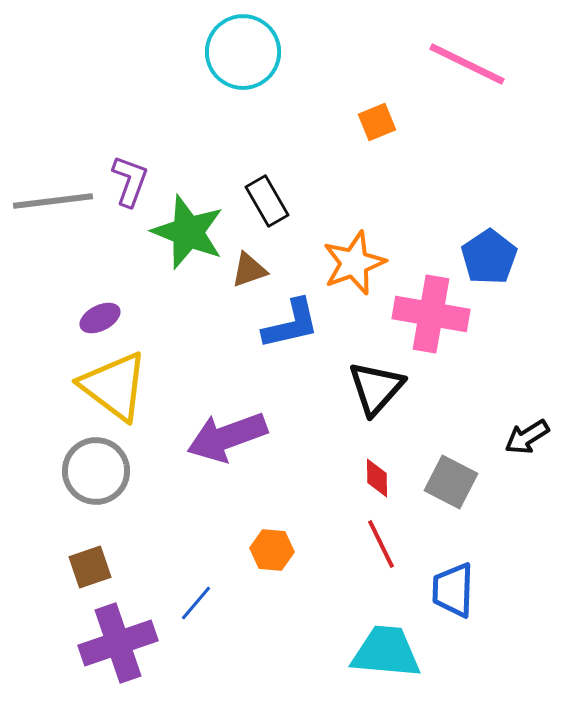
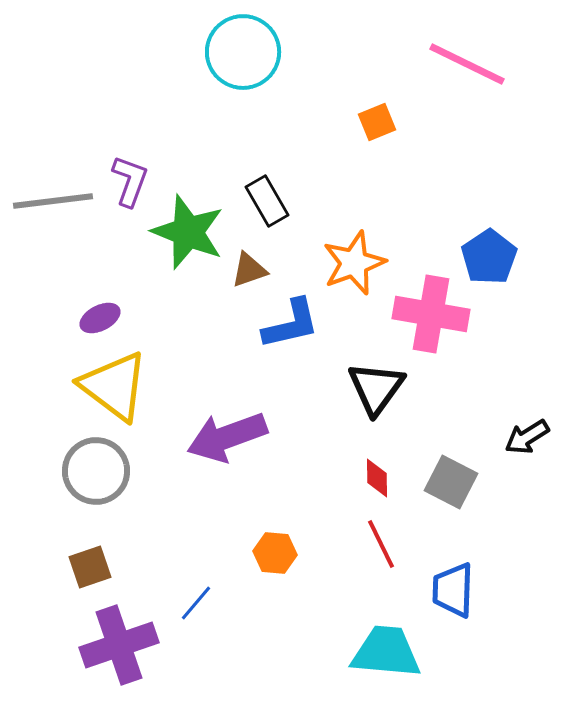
black triangle: rotated 6 degrees counterclockwise
orange hexagon: moved 3 px right, 3 px down
purple cross: moved 1 px right, 2 px down
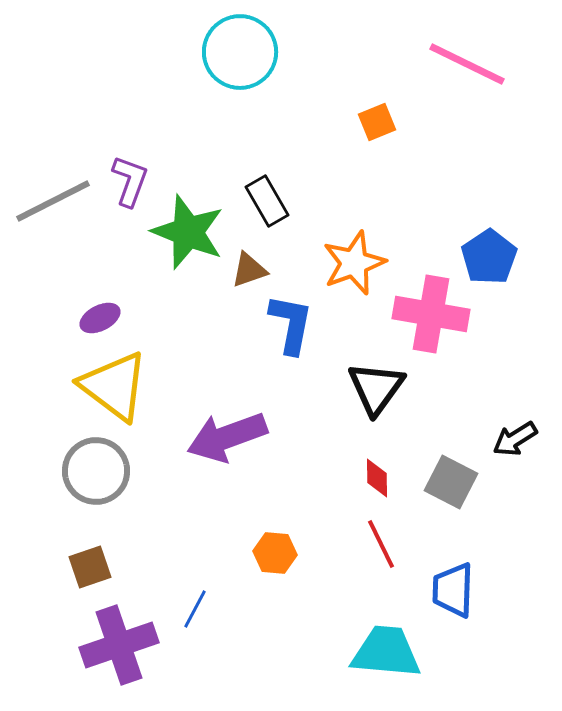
cyan circle: moved 3 px left
gray line: rotated 20 degrees counterclockwise
blue L-shape: rotated 66 degrees counterclockwise
black arrow: moved 12 px left, 2 px down
blue line: moved 1 px left, 6 px down; rotated 12 degrees counterclockwise
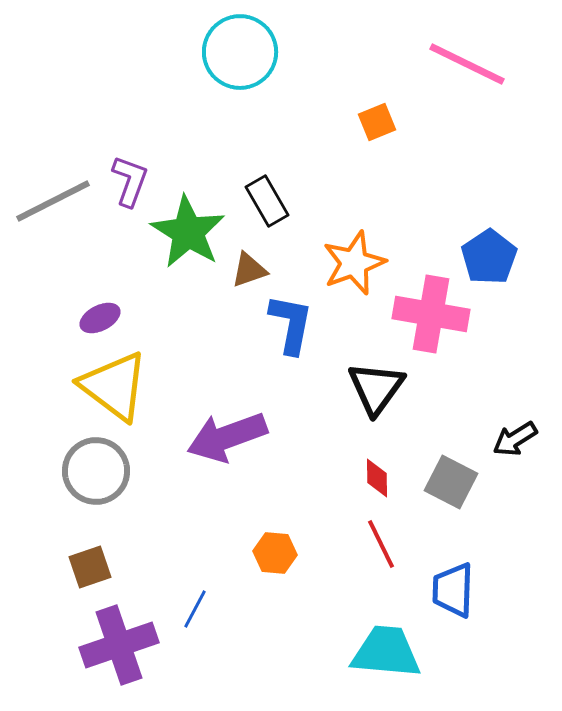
green star: rotated 10 degrees clockwise
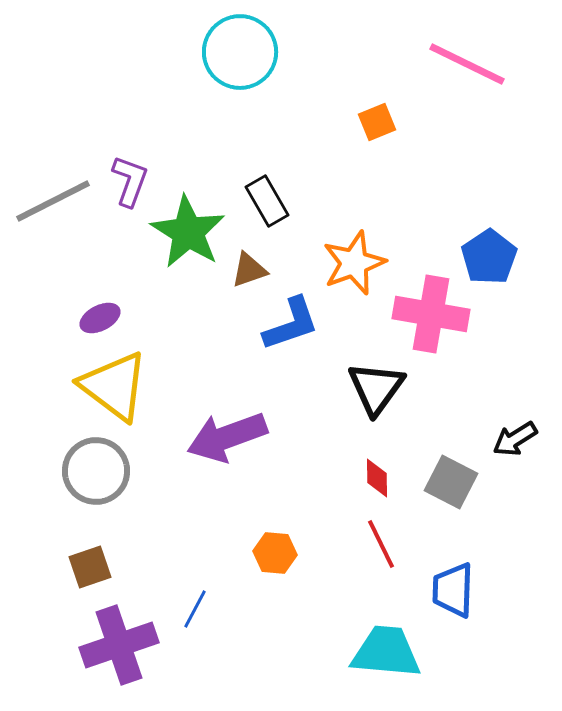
blue L-shape: rotated 60 degrees clockwise
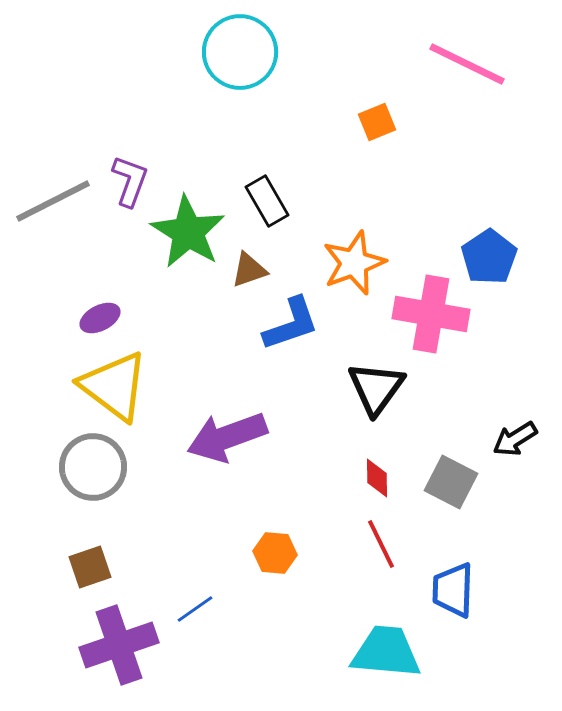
gray circle: moved 3 px left, 4 px up
blue line: rotated 27 degrees clockwise
